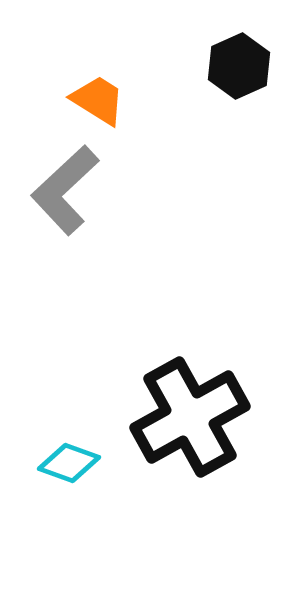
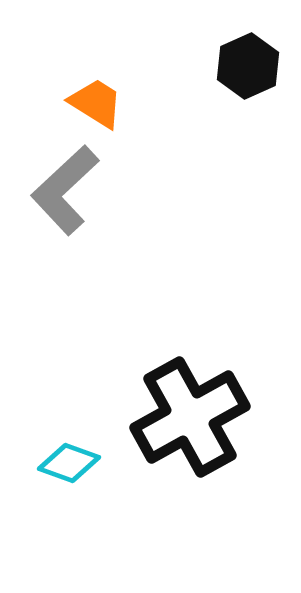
black hexagon: moved 9 px right
orange trapezoid: moved 2 px left, 3 px down
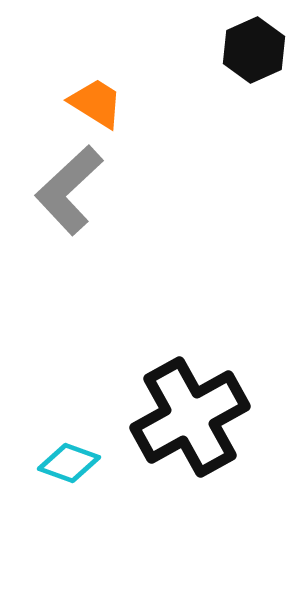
black hexagon: moved 6 px right, 16 px up
gray L-shape: moved 4 px right
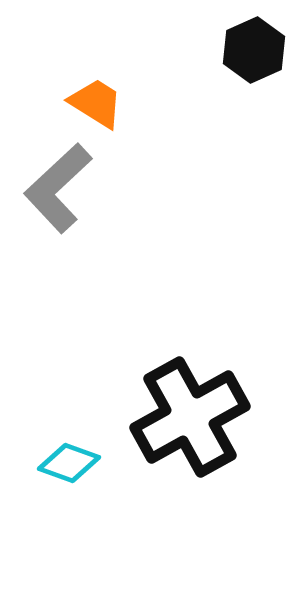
gray L-shape: moved 11 px left, 2 px up
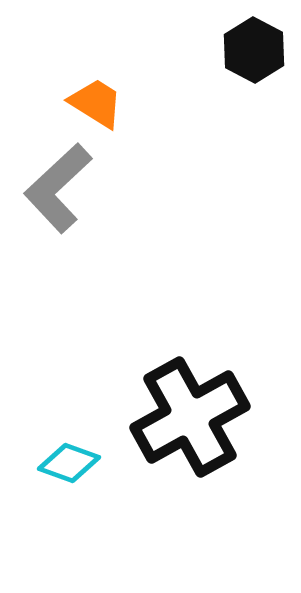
black hexagon: rotated 8 degrees counterclockwise
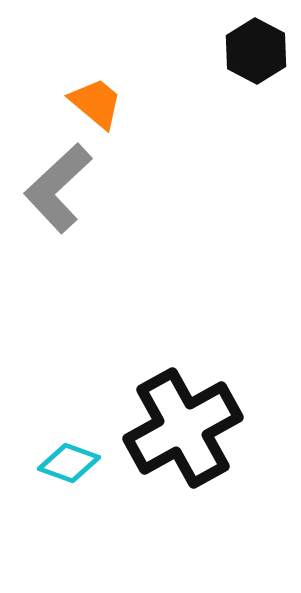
black hexagon: moved 2 px right, 1 px down
orange trapezoid: rotated 8 degrees clockwise
black cross: moved 7 px left, 11 px down
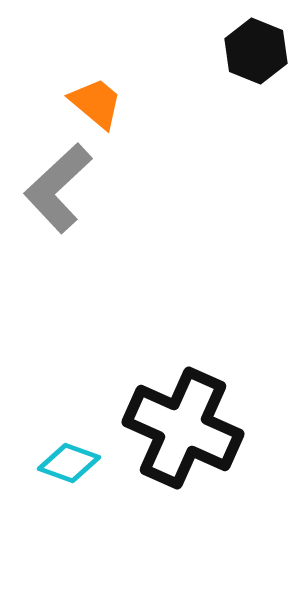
black hexagon: rotated 6 degrees counterclockwise
black cross: rotated 37 degrees counterclockwise
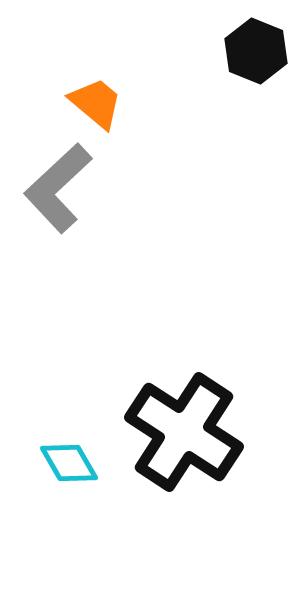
black cross: moved 1 px right, 4 px down; rotated 9 degrees clockwise
cyan diamond: rotated 40 degrees clockwise
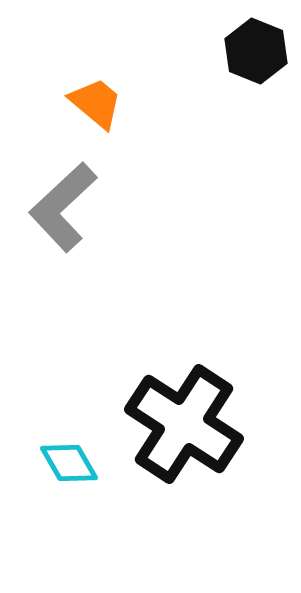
gray L-shape: moved 5 px right, 19 px down
black cross: moved 8 px up
